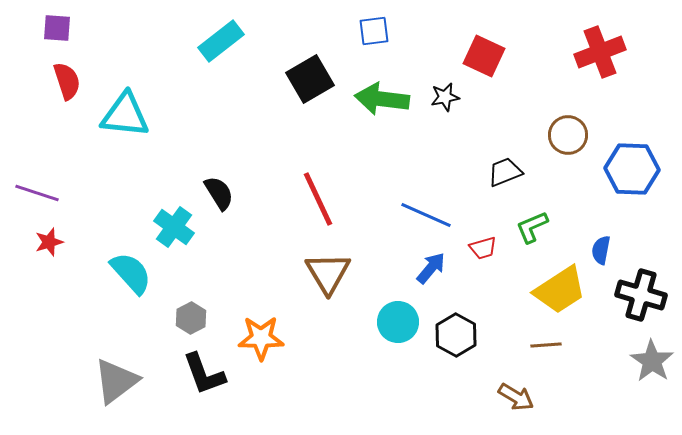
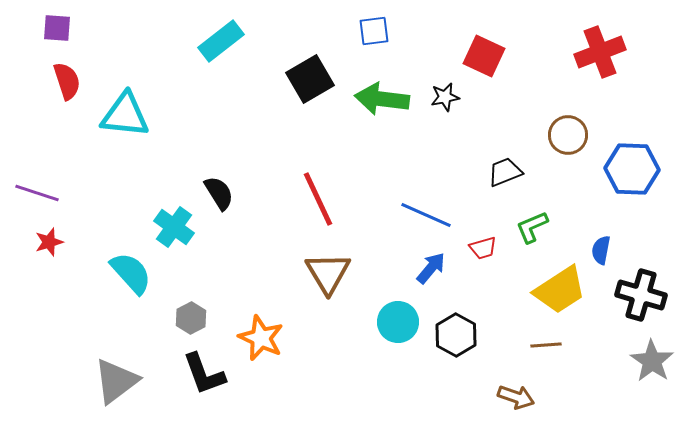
orange star: rotated 24 degrees clockwise
brown arrow: rotated 12 degrees counterclockwise
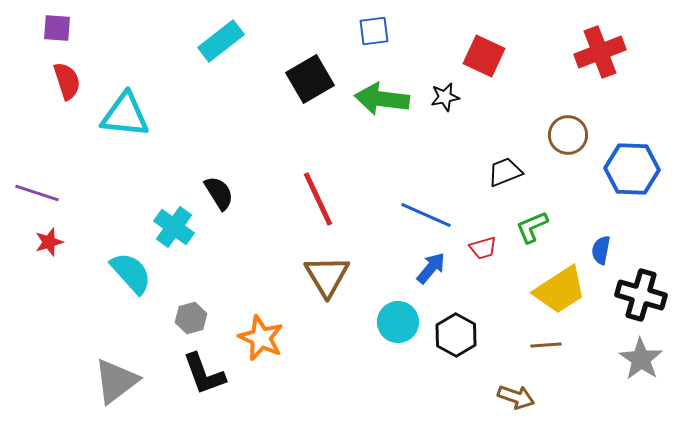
brown triangle: moved 1 px left, 3 px down
gray hexagon: rotated 12 degrees clockwise
gray star: moved 11 px left, 2 px up
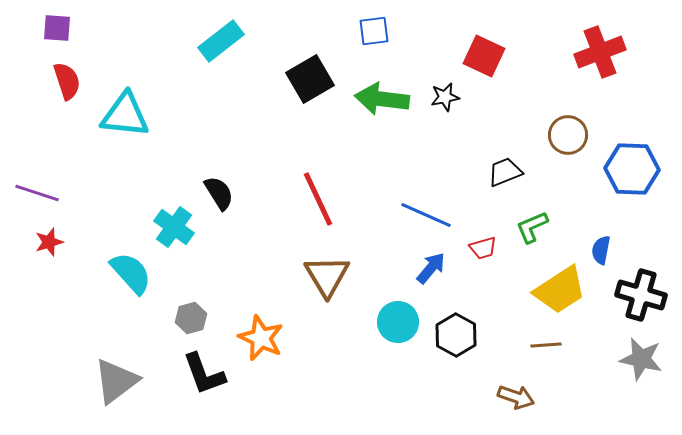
gray star: rotated 21 degrees counterclockwise
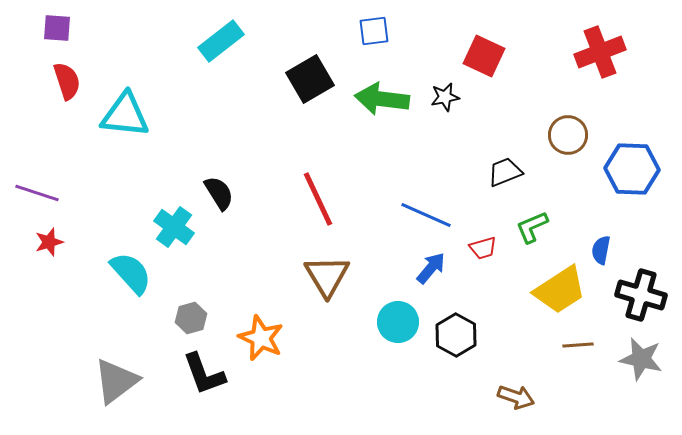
brown line: moved 32 px right
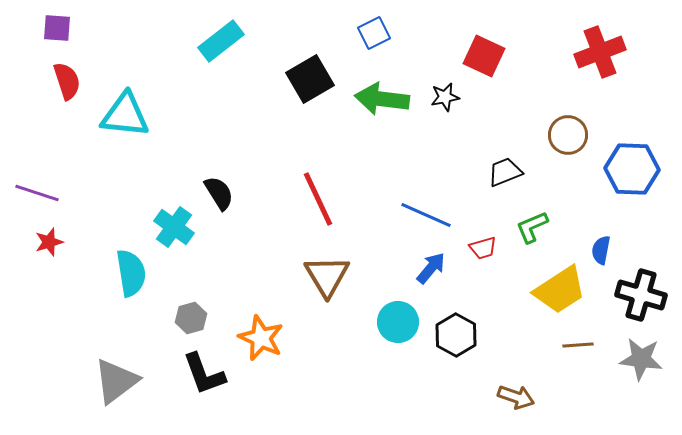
blue square: moved 2 px down; rotated 20 degrees counterclockwise
cyan semicircle: rotated 33 degrees clockwise
gray star: rotated 6 degrees counterclockwise
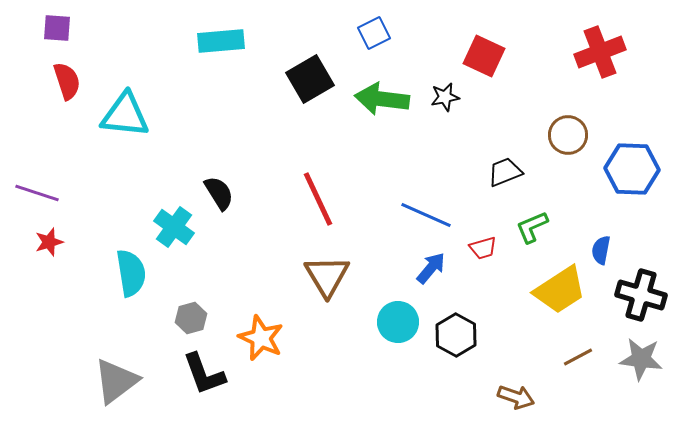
cyan rectangle: rotated 33 degrees clockwise
brown line: moved 12 px down; rotated 24 degrees counterclockwise
